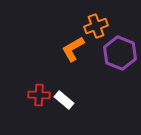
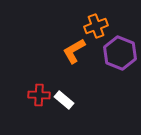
orange L-shape: moved 1 px right, 2 px down
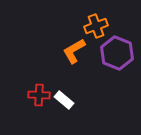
purple hexagon: moved 3 px left
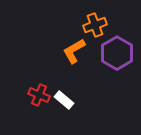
orange cross: moved 1 px left, 1 px up
purple hexagon: rotated 8 degrees clockwise
red cross: rotated 20 degrees clockwise
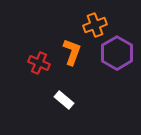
orange L-shape: moved 2 px left, 1 px down; rotated 140 degrees clockwise
red cross: moved 32 px up
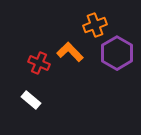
orange L-shape: moved 2 px left; rotated 64 degrees counterclockwise
white rectangle: moved 33 px left
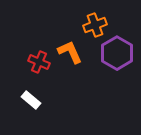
orange L-shape: rotated 20 degrees clockwise
red cross: moved 1 px up
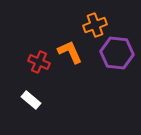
purple hexagon: rotated 24 degrees counterclockwise
